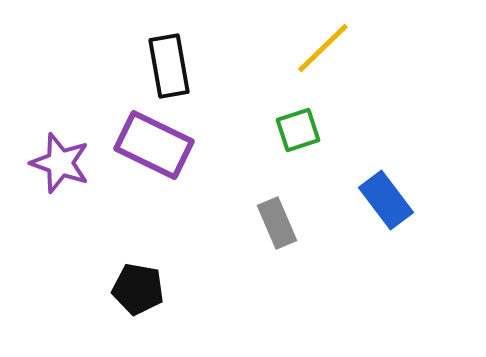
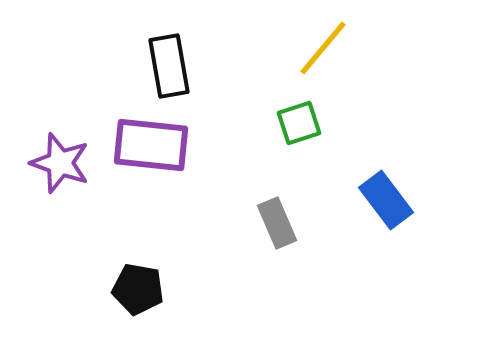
yellow line: rotated 6 degrees counterclockwise
green square: moved 1 px right, 7 px up
purple rectangle: moved 3 px left; rotated 20 degrees counterclockwise
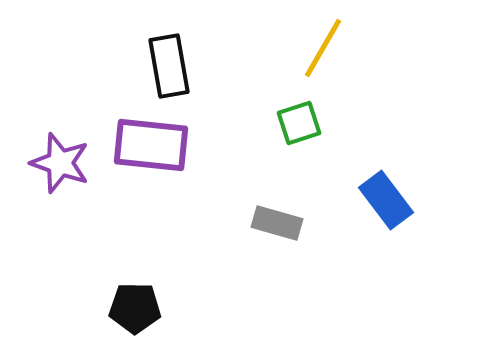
yellow line: rotated 10 degrees counterclockwise
gray rectangle: rotated 51 degrees counterclockwise
black pentagon: moved 3 px left, 19 px down; rotated 9 degrees counterclockwise
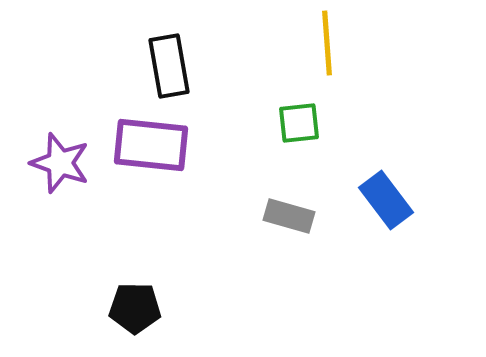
yellow line: moved 4 px right, 5 px up; rotated 34 degrees counterclockwise
green square: rotated 12 degrees clockwise
gray rectangle: moved 12 px right, 7 px up
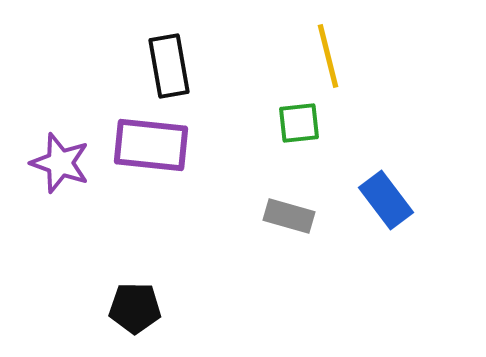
yellow line: moved 1 px right, 13 px down; rotated 10 degrees counterclockwise
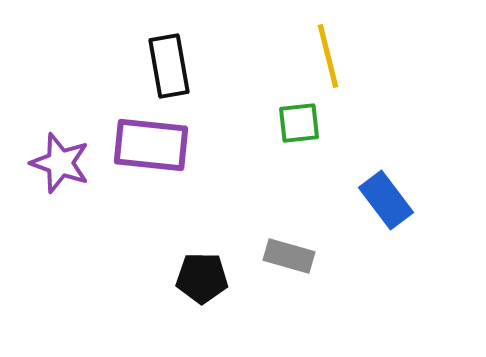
gray rectangle: moved 40 px down
black pentagon: moved 67 px right, 30 px up
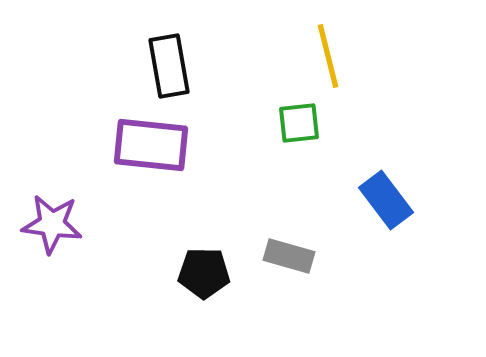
purple star: moved 8 px left, 61 px down; rotated 12 degrees counterclockwise
black pentagon: moved 2 px right, 5 px up
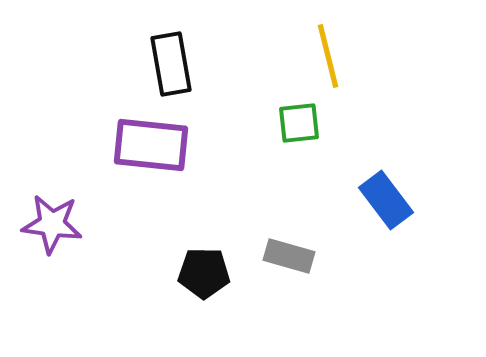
black rectangle: moved 2 px right, 2 px up
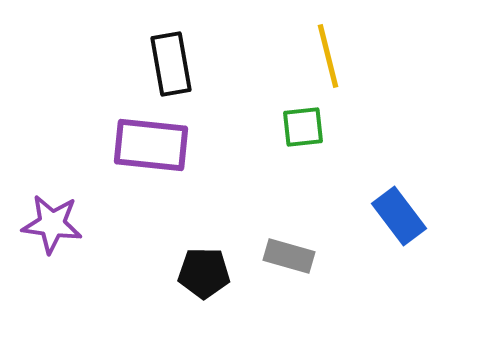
green square: moved 4 px right, 4 px down
blue rectangle: moved 13 px right, 16 px down
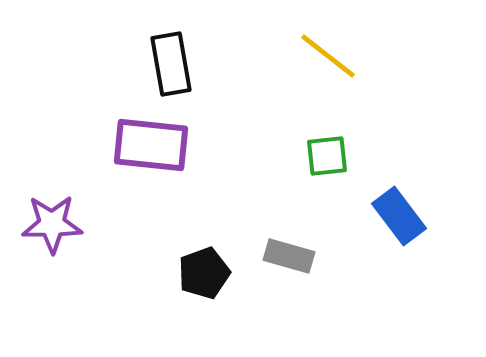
yellow line: rotated 38 degrees counterclockwise
green square: moved 24 px right, 29 px down
purple star: rotated 8 degrees counterclockwise
black pentagon: rotated 21 degrees counterclockwise
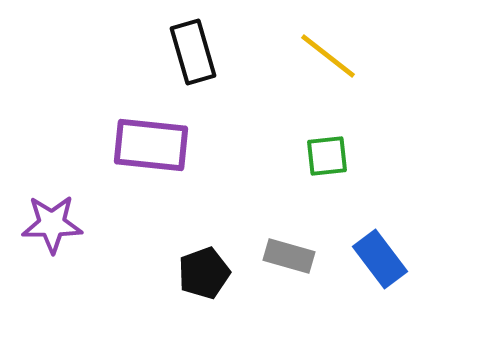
black rectangle: moved 22 px right, 12 px up; rotated 6 degrees counterclockwise
blue rectangle: moved 19 px left, 43 px down
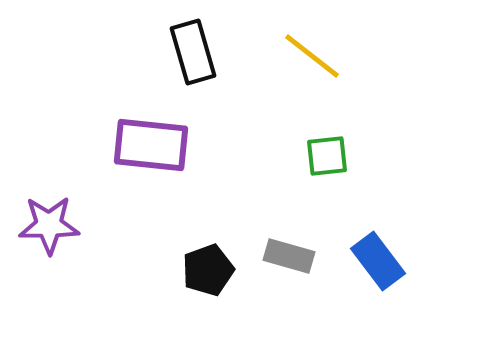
yellow line: moved 16 px left
purple star: moved 3 px left, 1 px down
blue rectangle: moved 2 px left, 2 px down
black pentagon: moved 4 px right, 3 px up
